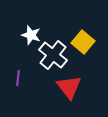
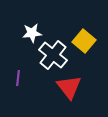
white star: moved 1 px right, 2 px up; rotated 24 degrees counterclockwise
yellow square: moved 1 px right, 1 px up
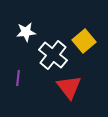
white star: moved 6 px left, 1 px up
yellow square: rotated 10 degrees clockwise
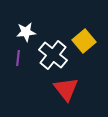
purple line: moved 20 px up
red triangle: moved 3 px left, 2 px down
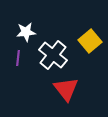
yellow square: moved 6 px right
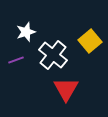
white star: rotated 12 degrees counterclockwise
purple line: moved 2 px left, 2 px down; rotated 63 degrees clockwise
red triangle: rotated 8 degrees clockwise
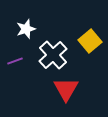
white star: moved 3 px up
white cross: rotated 8 degrees clockwise
purple line: moved 1 px left, 1 px down
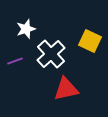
yellow square: rotated 25 degrees counterclockwise
white cross: moved 2 px left, 1 px up
red triangle: rotated 48 degrees clockwise
